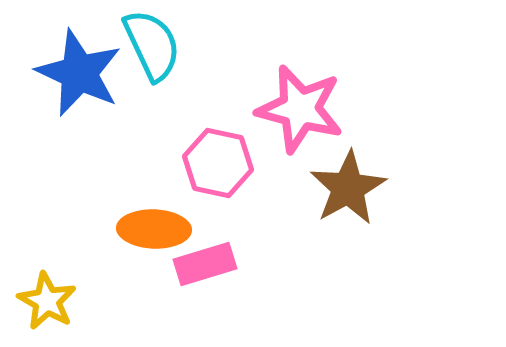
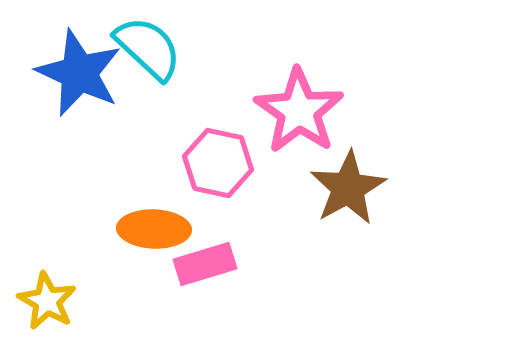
cyan semicircle: moved 4 px left, 3 px down; rotated 22 degrees counterclockwise
pink star: moved 1 px left, 2 px down; rotated 20 degrees clockwise
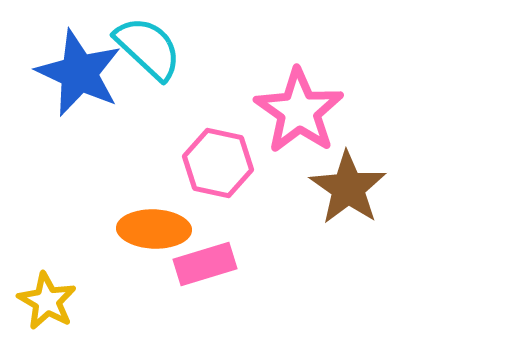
brown star: rotated 8 degrees counterclockwise
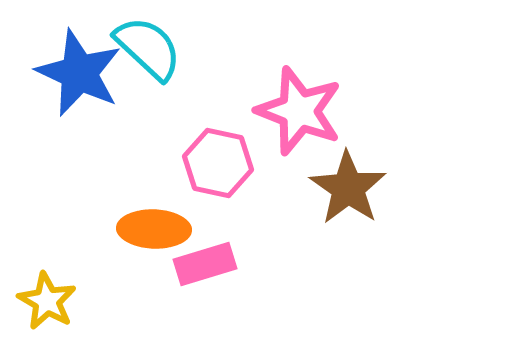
pink star: rotated 14 degrees counterclockwise
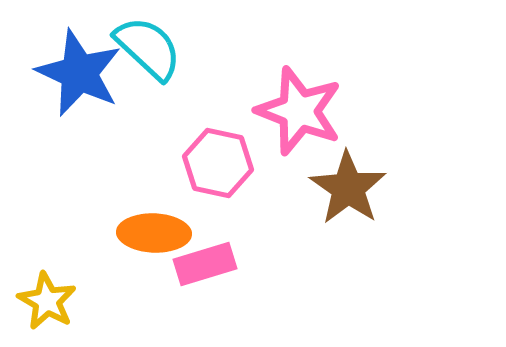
orange ellipse: moved 4 px down
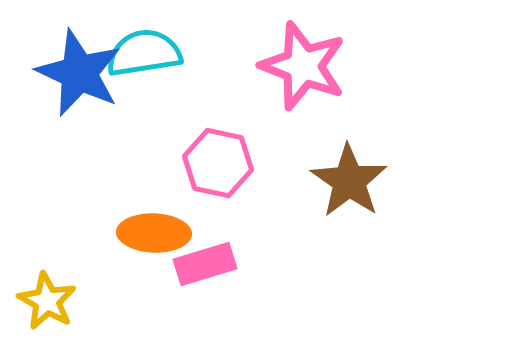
cyan semicircle: moved 4 px left, 5 px down; rotated 52 degrees counterclockwise
pink star: moved 4 px right, 45 px up
brown star: moved 1 px right, 7 px up
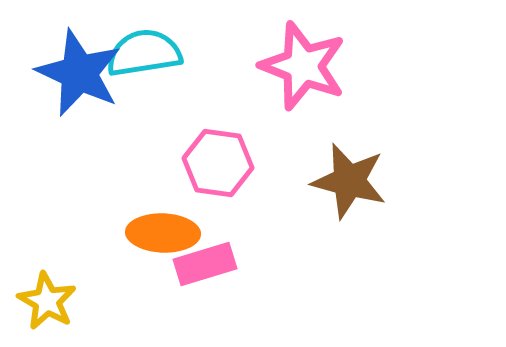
pink hexagon: rotated 4 degrees counterclockwise
brown star: rotated 20 degrees counterclockwise
orange ellipse: moved 9 px right
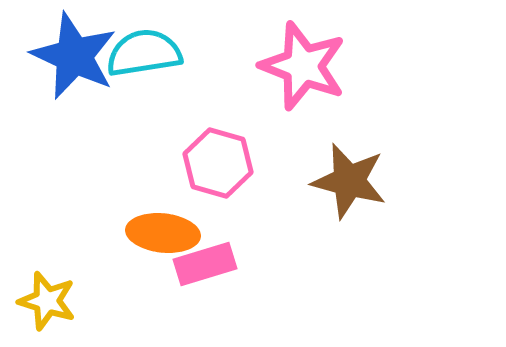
blue star: moved 5 px left, 17 px up
pink hexagon: rotated 8 degrees clockwise
orange ellipse: rotated 4 degrees clockwise
yellow star: rotated 12 degrees counterclockwise
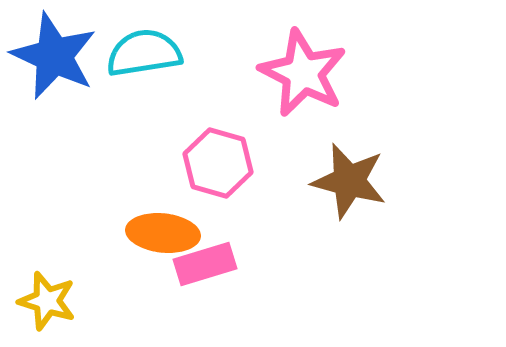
blue star: moved 20 px left
pink star: moved 7 px down; rotated 6 degrees clockwise
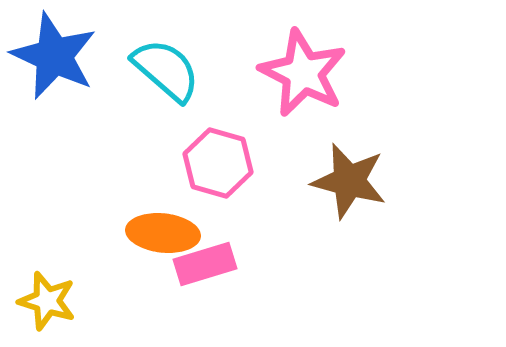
cyan semicircle: moved 22 px right, 17 px down; rotated 50 degrees clockwise
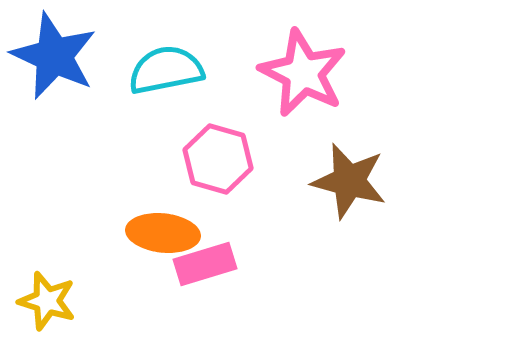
cyan semicircle: rotated 52 degrees counterclockwise
pink hexagon: moved 4 px up
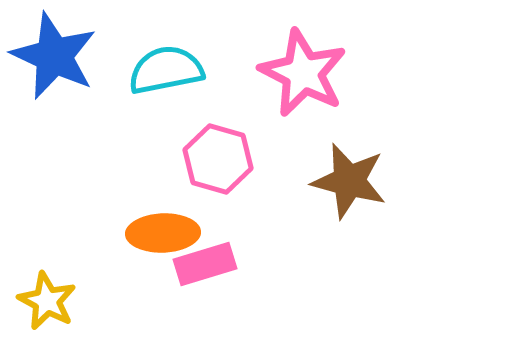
orange ellipse: rotated 8 degrees counterclockwise
yellow star: rotated 10 degrees clockwise
